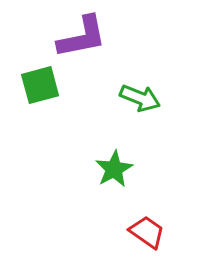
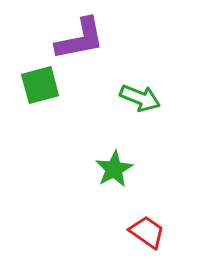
purple L-shape: moved 2 px left, 2 px down
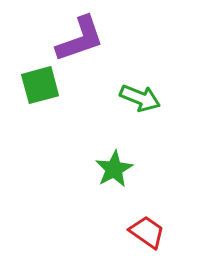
purple L-shape: rotated 8 degrees counterclockwise
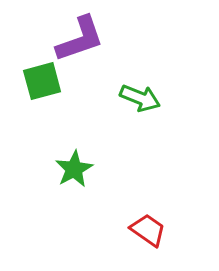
green square: moved 2 px right, 4 px up
green star: moved 40 px left
red trapezoid: moved 1 px right, 2 px up
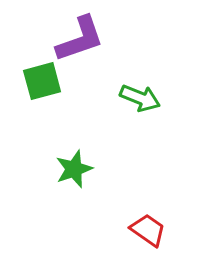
green star: rotated 9 degrees clockwise
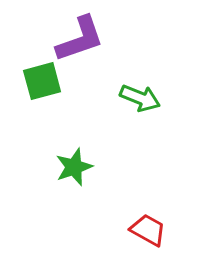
green star: moved 2 px up
red trapezoid: rotated 6 degrees counterclockwise
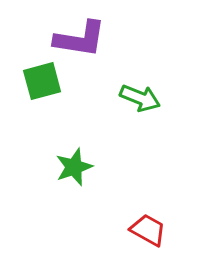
purple L-shape: rotated 28 degrees clockwise
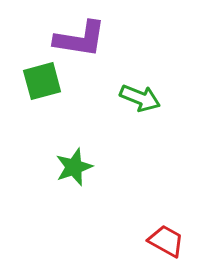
red trapezoid: moved 18 px right, 11 px down
